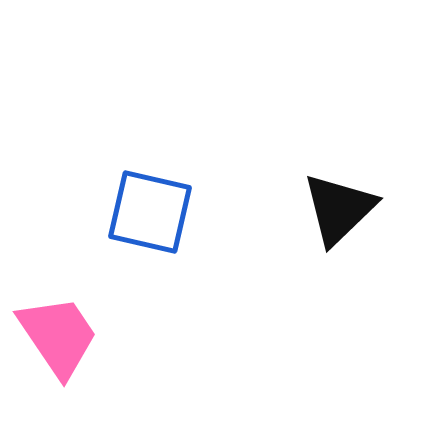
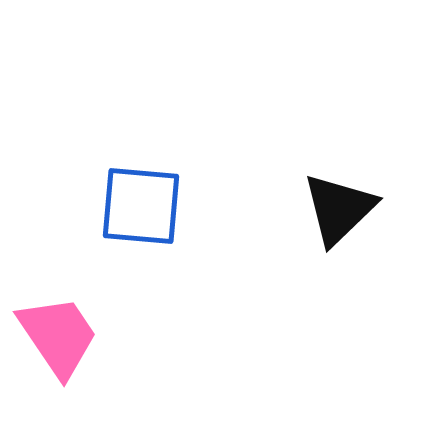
blue square: moved 9 px left, 6 px up; rotated 8 degrees counterclockwise
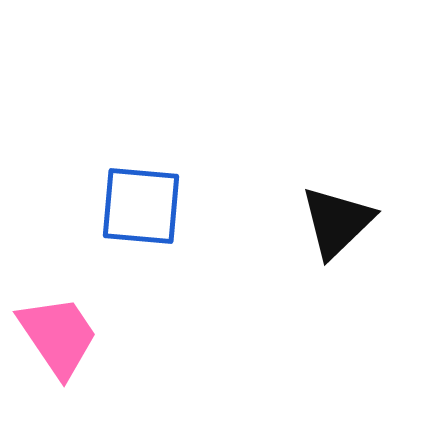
black triangle: moved 2 px left, 13 px down
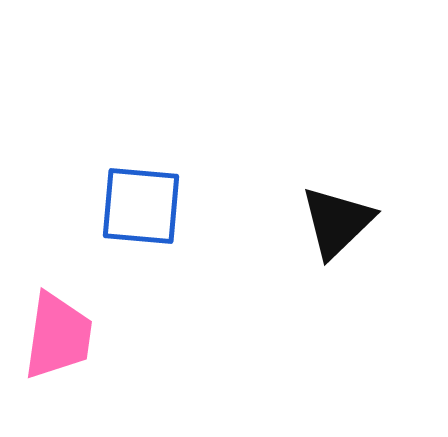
pink trapezoid: rotated 42 degrees clockwise
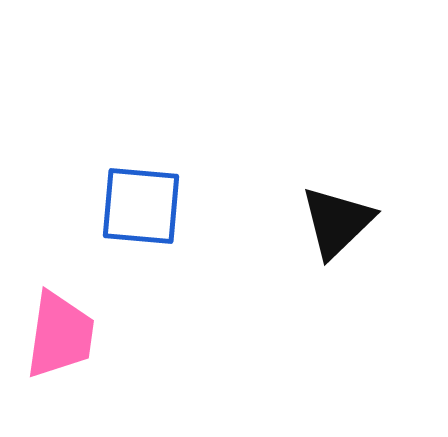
pink trapezoid: moved 2 px right, 1 px up
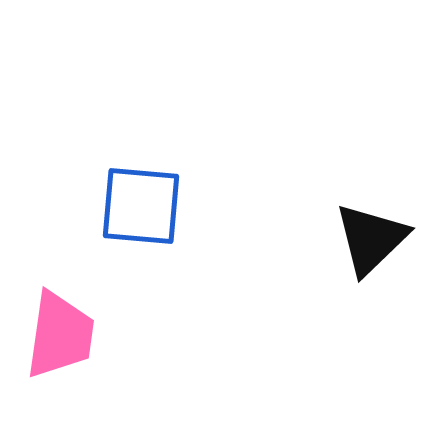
black triangle: moved 34 px right, 17 px down
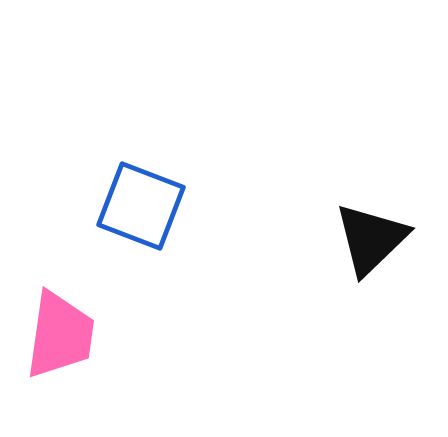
blue square: rotated 16 degrees clockwise
